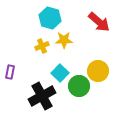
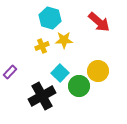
purple rectangle: rotated 32 degrees clockwise
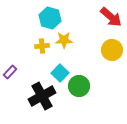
red arrow: moved 12 px right, 5 px up
yellow cross: rotated 16 degrees clockwise
yellow circle: moved 14 px right, 21 px up
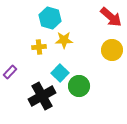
yellow cross: moved 3 px left, 1 px down
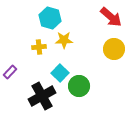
yellow circle: moved 2 px right, 1 px up
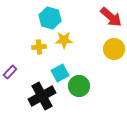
cyan square: rotated 18 degrees clockwise
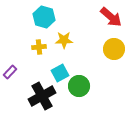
cyan hexagon: moved 6 px left, 1 px up
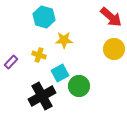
yellow cross: moved 8 px down; rotated 24 degrees clockwise
purple rectangle: moved 1 px right, 10 px up
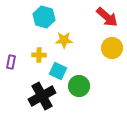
red arrow: moved 4 px left
yellow circle: moved 2 px left, 1 px up
yellow cross: rotated 16 degrees counterclockwise
purple rectangle: rotated 32 degrees counterclockwise
cyan square: moved 2 px left, 2 px up; rotated 36 degrees counterclockwise
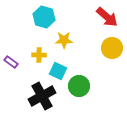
purple rectangle: rotated 64 degrees counterclockwise
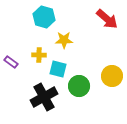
red arrow: moved 2 px down
yellow circle: moved 28 px down
cyan square: moved 2 px up; rotated 12 degrees counterclockwise
black cross: moved 2 px right, 1 px down
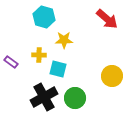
green circle: moved 4 px left, 12 px down
